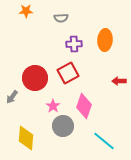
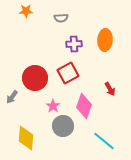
red arrow: moved 9 px left, 8 px down; rotated 120 degrees counterclockwise
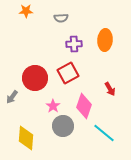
cyan line: moved 8 px up
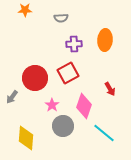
orange star: moved 1 px left, 1 px up
pink star: moved 1 px left, 1 px up
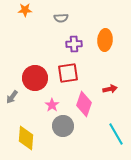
red square: rotated 20 degrees clockwise
red arrow: rotated 72 degrees counterclockwise
pink diamond: moved 2 px up
cyan line: moved 12 px right, 1 px down; rotated 20 degrees clockwise
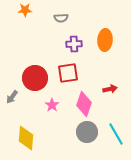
gray circle: moved 24 px right, 6 px down
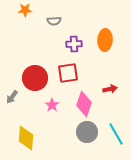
gray semicircle: moved 7 px left, 3 px down
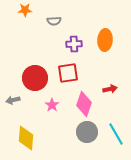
gray arrow: moved 1 px right, 3 px down; rotated 40 degrees clockwise
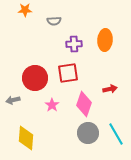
gray circle: moved 1 px right, 1 px down
